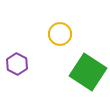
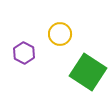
purple hexagon: moved 7 px right, 11 px up
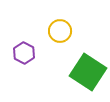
yellow circle: moved 3 px up
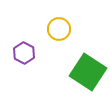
yellow circle: moved 1 px left, 2 px up
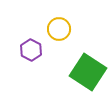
purple hexagon: moved 7 px right, 3 px up
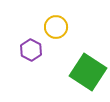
yellow circle: moved 3 px left, 2 px up
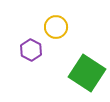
green square: moved 1 px left, 1 px down
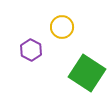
yellow circle: moved 6 px right
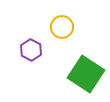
green square: moved 1 px left, 1 px down
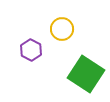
yellow circle: moved 2 px down
